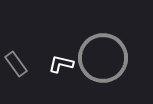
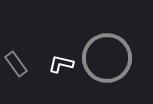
gray circle: moved 4 px right
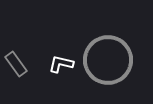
gray circle: moved 1 px right, 2 px down
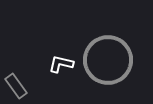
gray rectangle: moved 22 px down
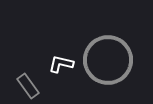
gray rectangle: moved 12 px right
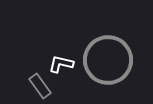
gray rectangle: moved 12 px right
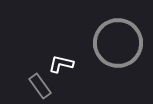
gray circle: moved 10 px right, 17 px up
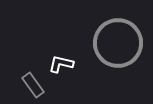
gray rectangle: moved 7 px left, 1 px up
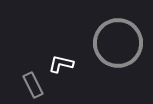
gray rectangle: rotated 10 degrees clockwise
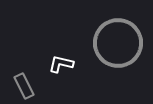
gray rectangle: moved 9 px left, 1 px down
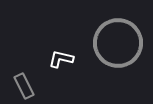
white L-shape: moved 5 px up
